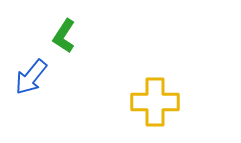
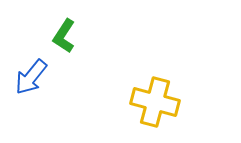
yellow cross: rotated 15 degrees clockwise
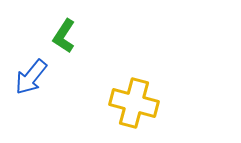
yellow cross: moved 21 px left, 1 px down
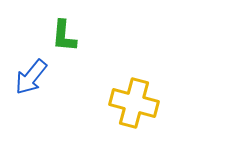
green L-shape: rotated 28 degrees counterclockwise
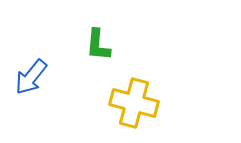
green L-shape: moved 34 px right, 9 px down
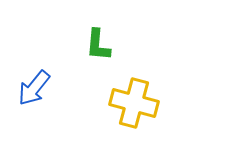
blue arrow: moved 3 px right, 11 px down
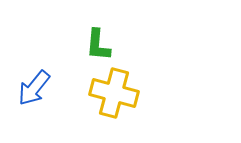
yellow cross: moved 20 px left, 10 px up
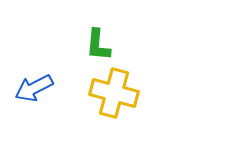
blue arrow: rotated 24 degrees clockwise
